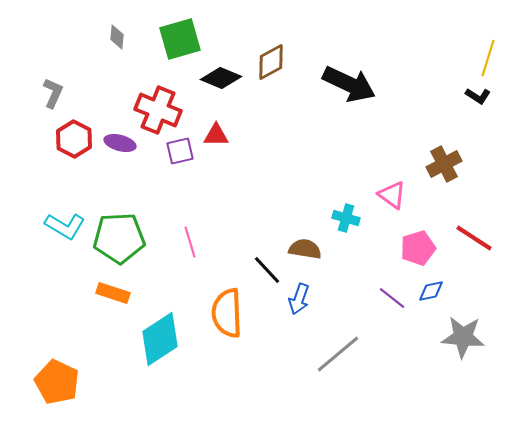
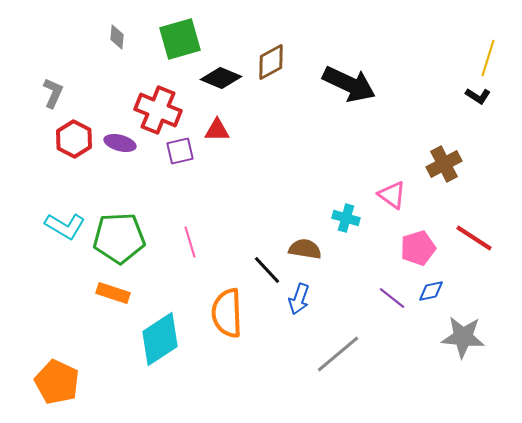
red triangle: moved 1 px right, 5 px up
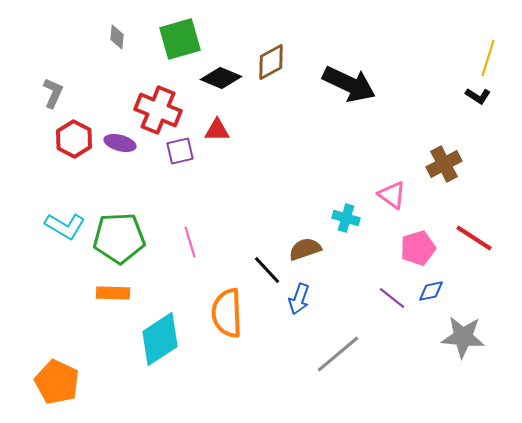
brown semicircle: rotated 28 degrees counterclockwise
orange rectangle: rotated 16 degrees counterclockwise
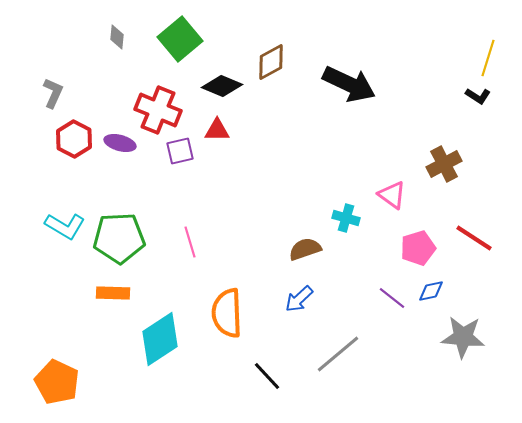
green square: rotated 24 degrees counterclockwise
black diamond: moved 1 px right, 8 px down
black line: moved 106 px down
blue arrow: rotated 28 degrees clockwise
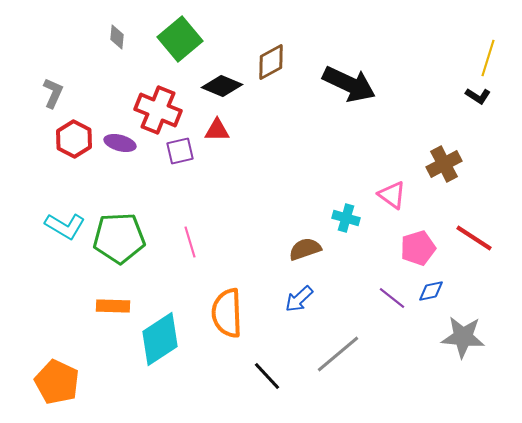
orange rectangle: moved 13 px down
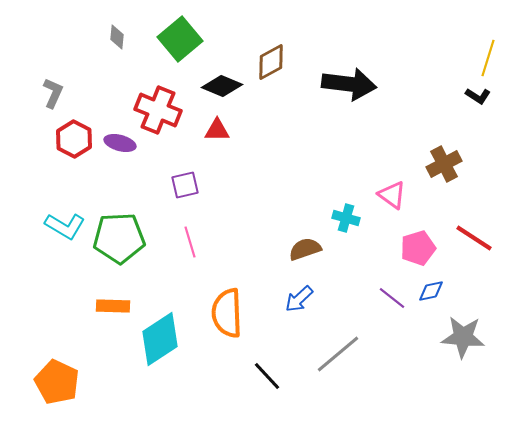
black arrow: rotated 18 degrees counterclockwise
purple square: moved 5 px right, 34 px down
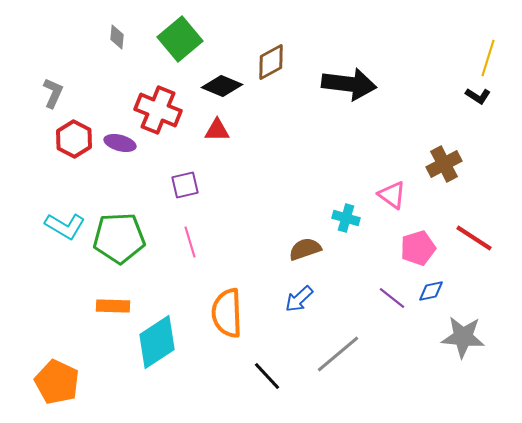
cyan diamond: moved 3 px left, 3 px down
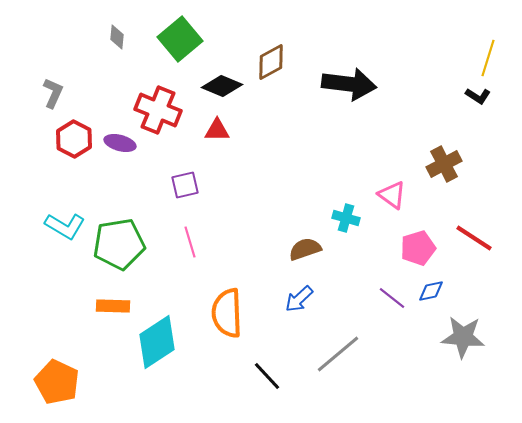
green pentagon: moved 6 px down; rotated 6 degrees counterclockwise
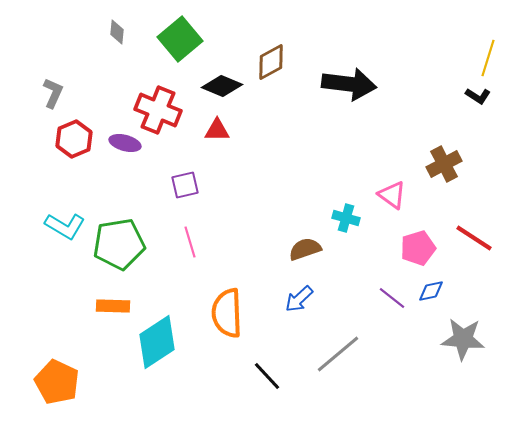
gray diamond: moved 5 px up
red hexagon: rotated 9 degrees clockwise
purple ellipse: moved 5 px right
gray star: moved 2 px down
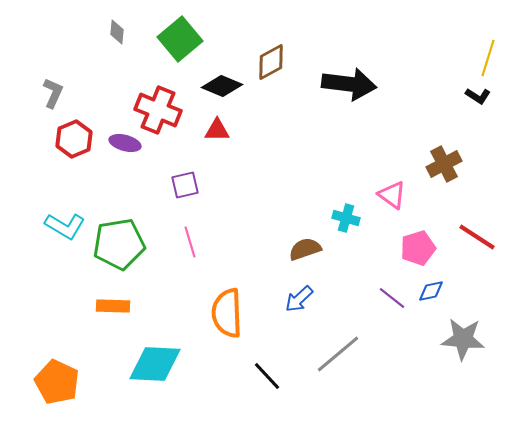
red line: moved 3 px right, 1 px up
cyan diamond: moved 2 px left, 22 px down; rotated 36 degrees clockwise
